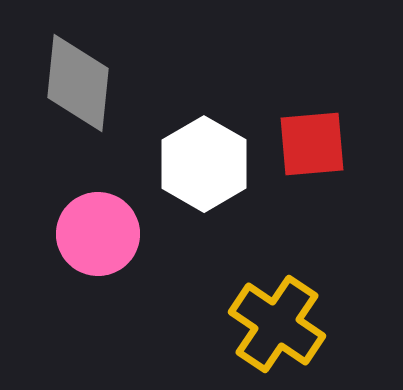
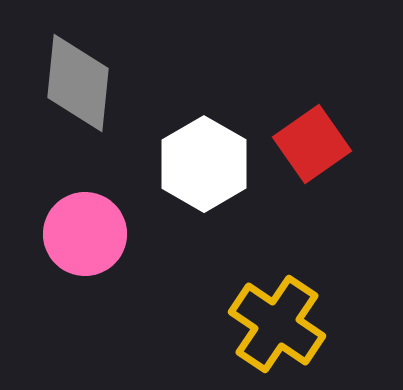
red square: rotated 30 degrees counterclockwise
pink circle: moved 13 px left
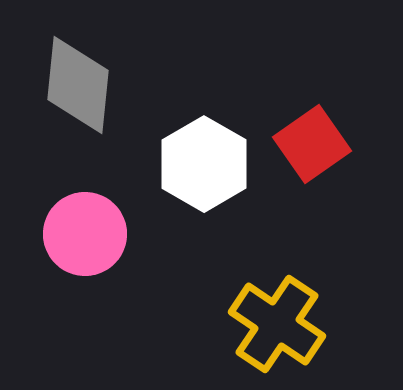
gray diamond: moved 2 px down
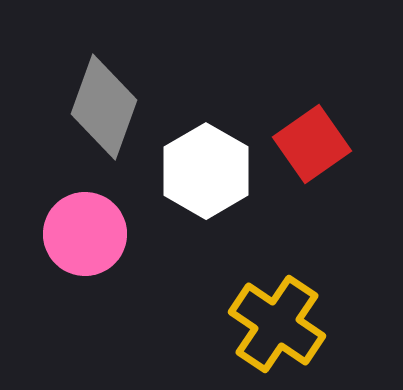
gray diamond: moved 26 px right, 22 px down; rotated 14 degrees clockwise
white hexagon: moved 2 px right, 7 px down
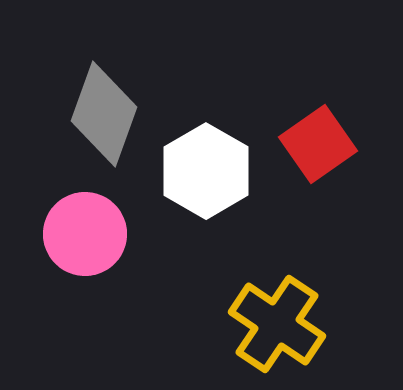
gray diamond: moved 7 px down
red square: moved 6 px right
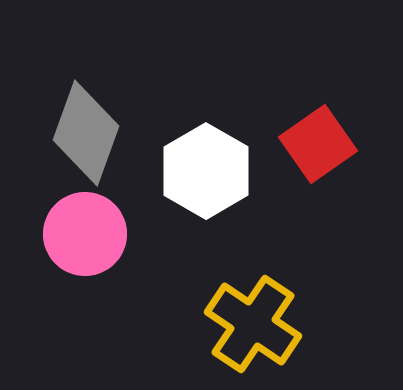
gray diamond: moved 18 px left, 19 px down
yellow cross: moved 24 px left
